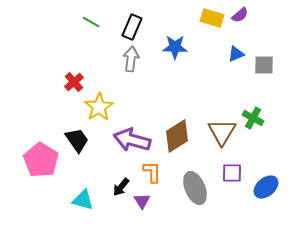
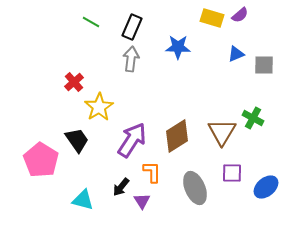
blue star: moved 3 px right
purple arrow: rotated 108 degrees clockwise
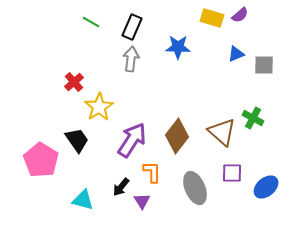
brown triangle: rotated 20 degrees counterclockwise
brown diamond: rotated 20 degrees counterclockwise
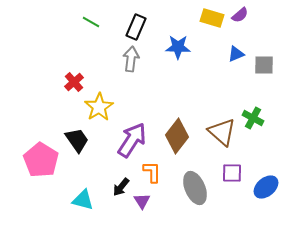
black rectangle: moved 4 px right
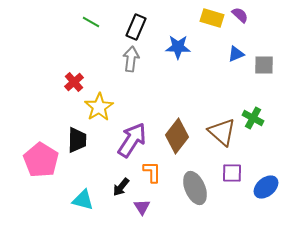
purple semicircle: rotated 96 degrees counterclockwise
black trapezoid: rotated 36 degrees clockwise
purple triangle: moved 6 px down
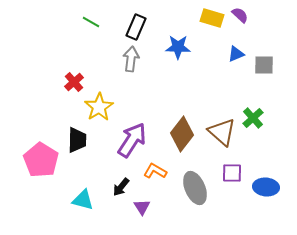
green cross: rotated 20 degrees clockwise
brown diamond: moved 5 px right, 2 px up
orange L-shape: moved 3 px right, 1 px up; rotated 60 degrees counterclockwise
blue ellipse: rotated 45 degrees clockwise
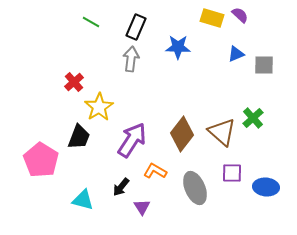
black trapezoid: moved 2 px right, 3 px up; rotated 20 degrees clockwise
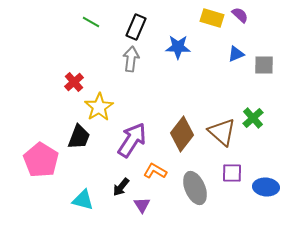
purple triangle: moved 2 px up
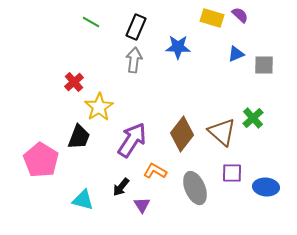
gray arrow: moved 3 px right, 1 px down
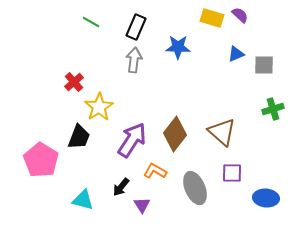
green cross: moved 20 px right, 9 px up; rotated 25 degrees clockwise
brown diamond: moved 7 px left
blue ellipse: moved 11 px down
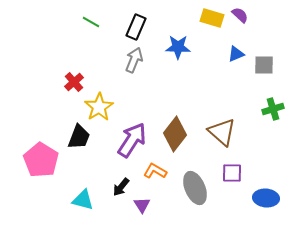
gray arrow: rotated 15 degrees clockwise
